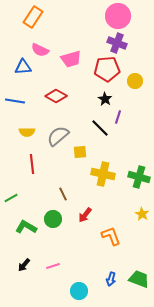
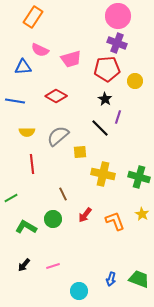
orange L-shape: moved 4 px right, 15 px up
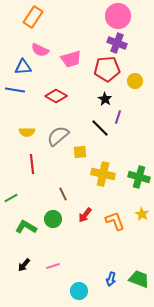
blue line: moved 11 px up
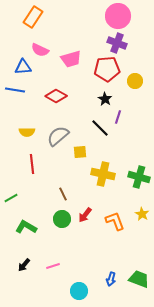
green circle: moved 9 px right
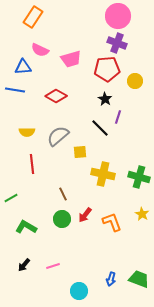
orange L-shape: moved 3 px left, 1 px down
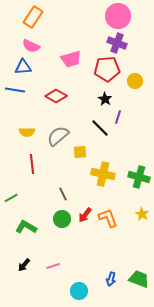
pink semicircle: moved 9 px left, 4 px up
orange L-shape: moved 4 px left, 4 px up
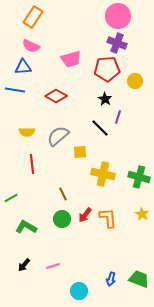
orange L-shape: rotated 15 degrees clockwise
